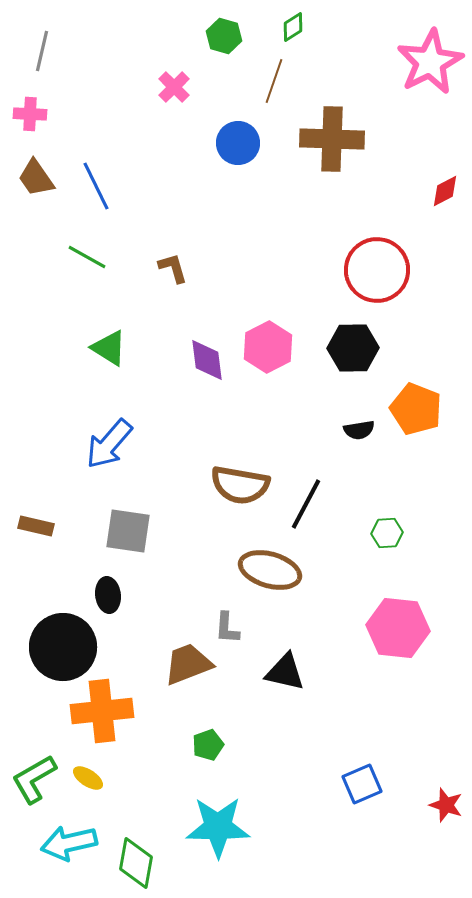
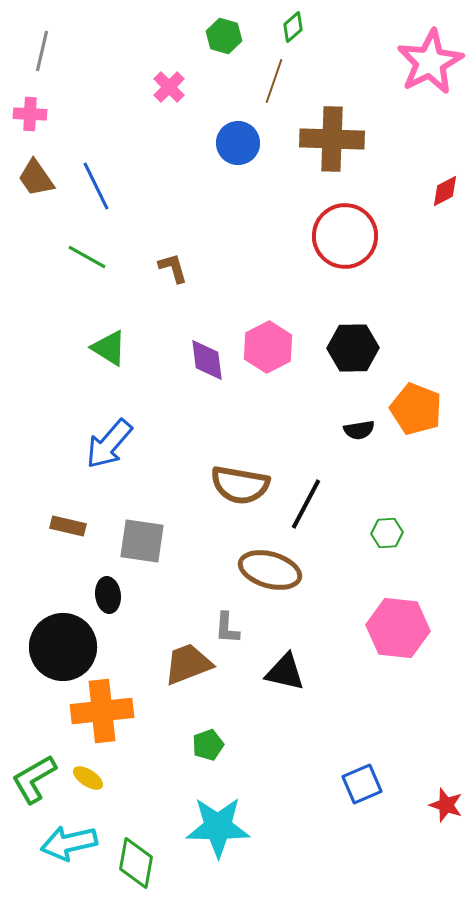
green diamond at (293, 27): rotated 8 degrees counterclockwise
pink cross at (174, 87): moved 5 px left
red circle at (377, 270): moved 32 px left, 34 px up
brown rectangle at (36, 526): moved 32 px right
gray square at (128, 531): moved 14 px right, 10 px down
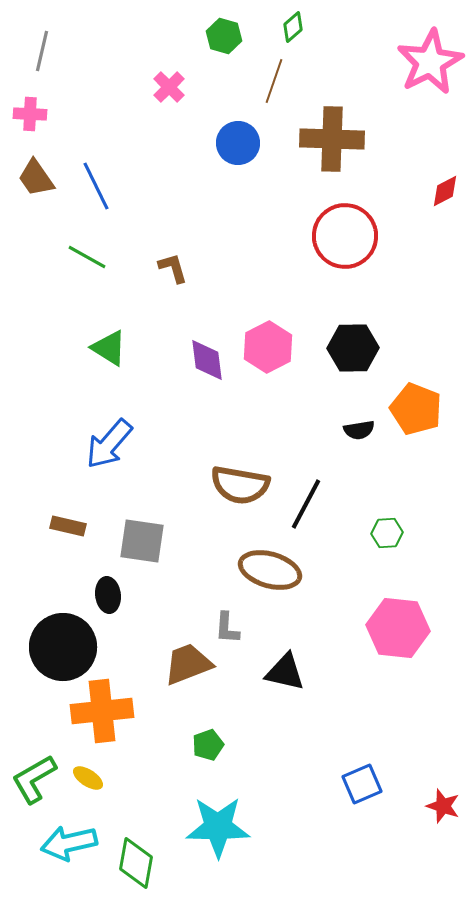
red star at (446, 805): moved 3 px left, 1 px down
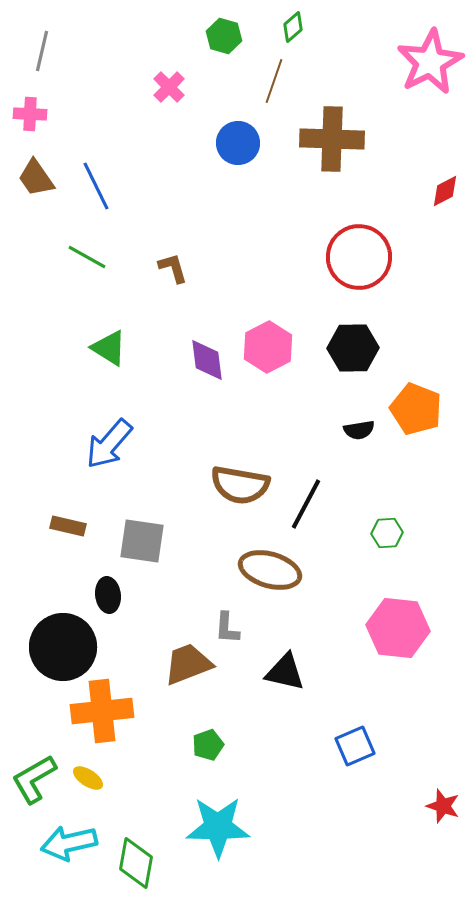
red circle at (345, 236): moved 14 px right, 21 px down
blue square at (362, 784): moved 7 px left, 38 px up
